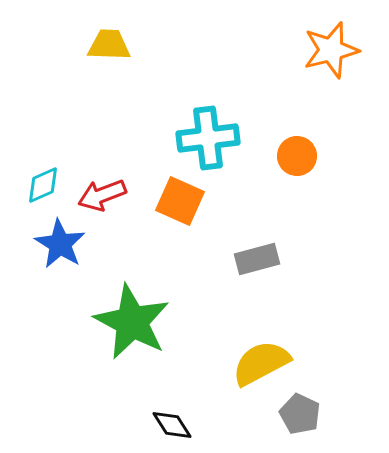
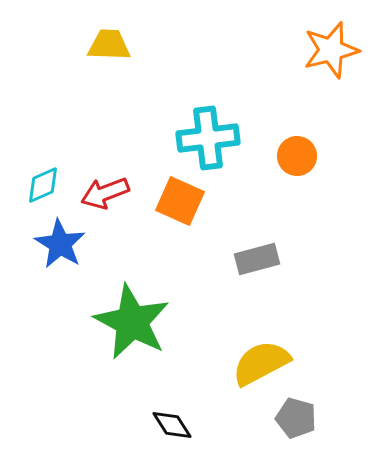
red arrow: moved 3 px right, 2 px up
gray pentagon: moved 4 px left, 4 px down; rotated 9 degrees counterclockwise
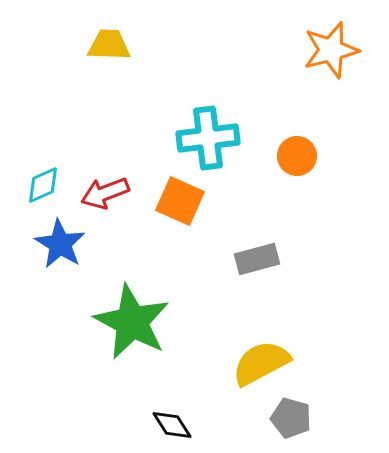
gray pentagon: moved 5 px left
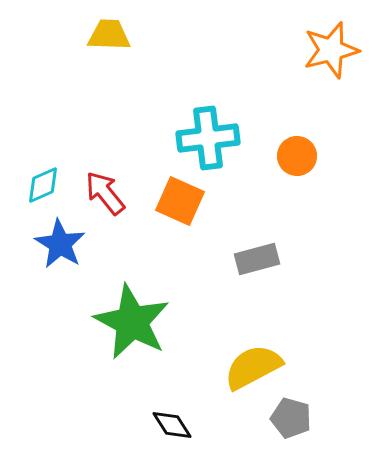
yellow trapezoid: moved 10 px up
red arrow: rotated 72 degrees clockwise
yellow semicircle: moved 8 px left, 4 px down
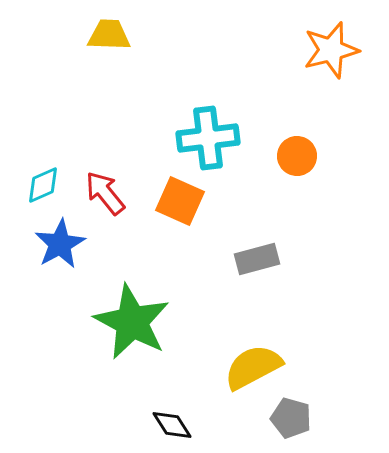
blue star: rotated 12 degrees clockwise
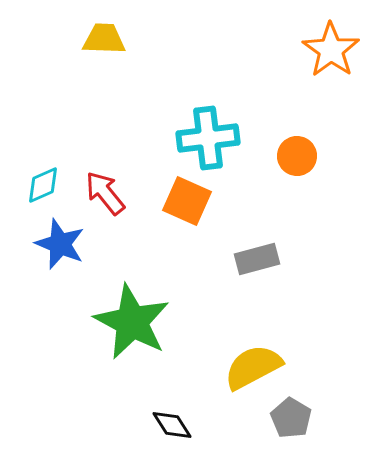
yellow trapezoid: moved 5 px left, 4 px down
orange star: rotated 22 degrees counterclockwise
orange square: moved 7 px right
blue star: rotated 21 degrees counterclockwise
gray pentagon: rotated 15 degrees clockwise
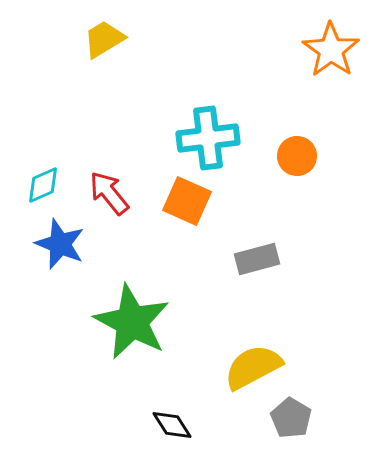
yellow trapezoid: rotated 33 degrees counterclockwise
red arrow: moved 4 px right
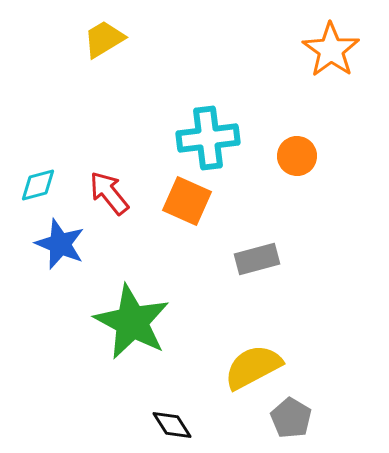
cyan diamond: moved 5 px left; rotated 9 degrees clockwise
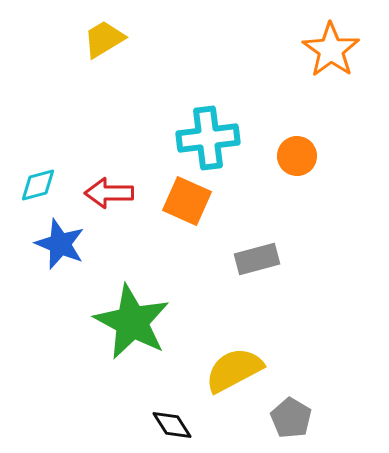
red arrow: rotated 51 degrees counterclockwise
yellow semicircle: moved 19 px left, 3 px down
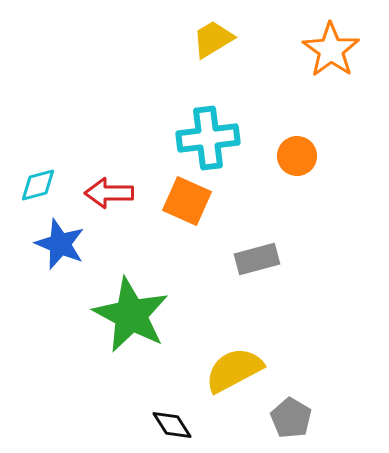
yellow trapezoid: moved 109 px right
green star: moved 1 px left, 7 px up
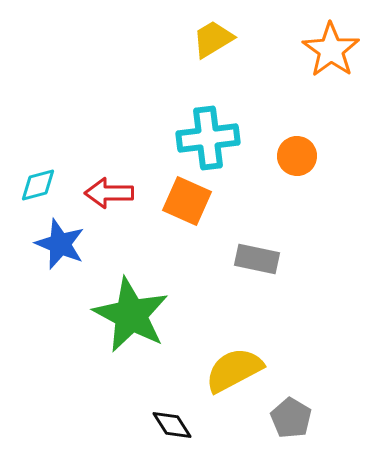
gray rectangle: rotated 27 degrees clockwise
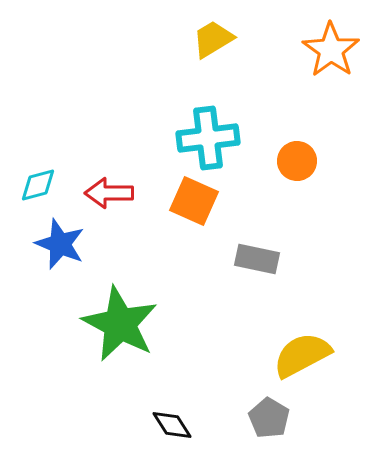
orange circle: moved 5 px down
orange square: moved 7 px right
green star: moved 11 px left, 9 px down
yellow semicircle: moved 68 px right, 15 px up
gray pentagon: moved 22 px left
